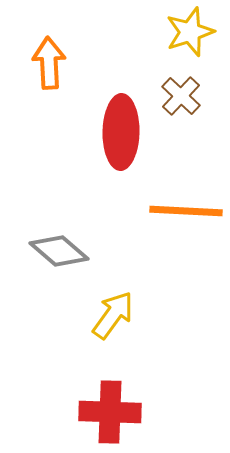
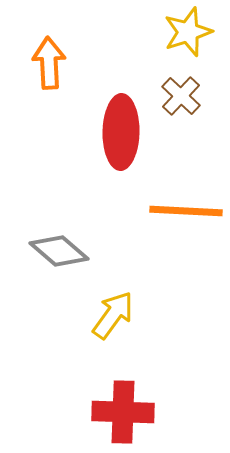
yellow star: moved 2 px left
red cross: moved 13 px right
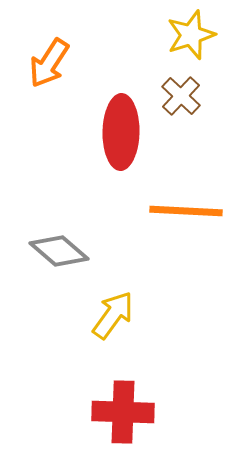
yellow star: moved 3 px right, 3 px down
orange arrow: rotated 144 degrees counterclockwise
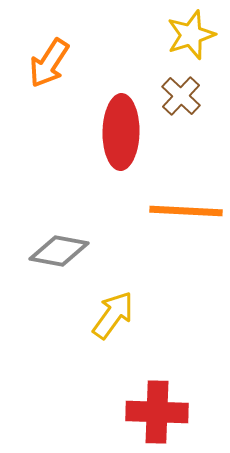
gray diamond: rotated 30 degrees counterclockwise
red cross: moved 34 px right
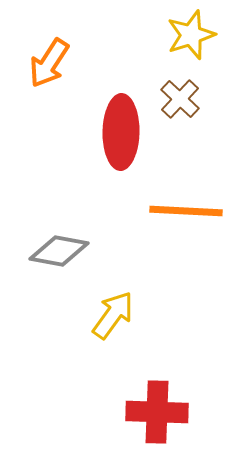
brown cross: moved 1 px left, 3 px down
